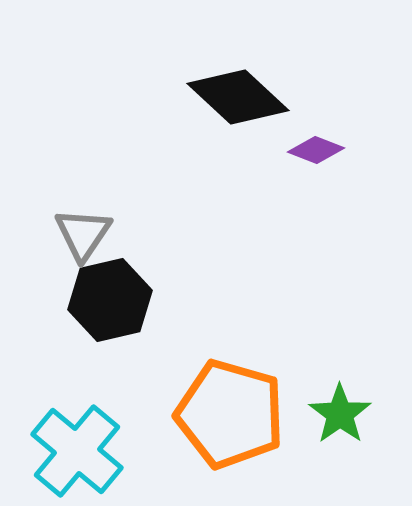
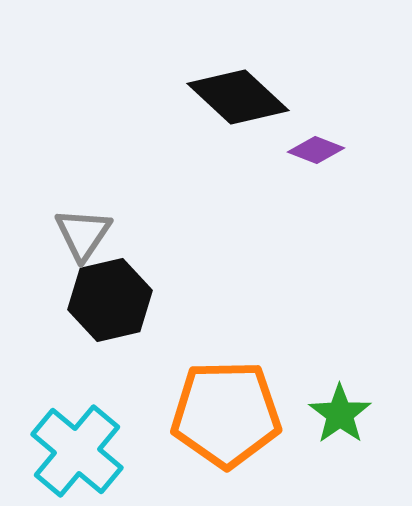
orange pentagon: moved 4 px left; rotated 17 degrees counterclockwise
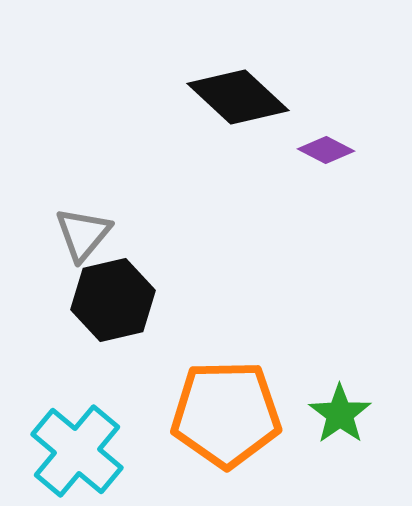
purple diamond: moved 10 px right; rotated 6 degrees clockwise
gray triangle: rotated 6 degrees clockwise
black hexagon: moved 3 px right
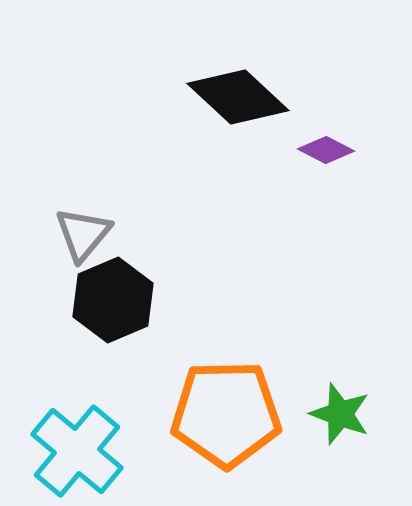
black hexagon: rotated 10 degrees counterclockwise
green star: rotated 16 degrees counterclockwise
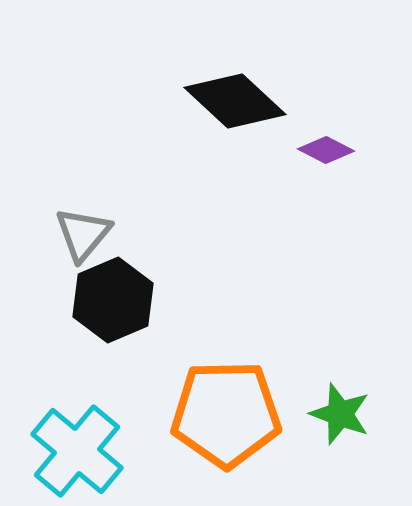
black diamond: moved 3 px left, 4 px down
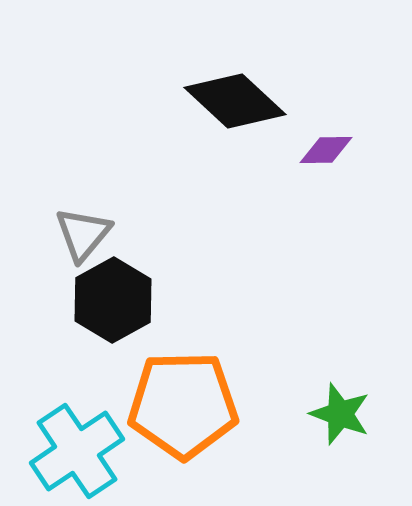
purple diamond: rotated 28 degrees counterclockwise
black hexagon: rotated 6 degrees counterclockwise
orange pentagon: moved 43 px left, 9 px up
cyan cross: rotated 16 degrees clockwise
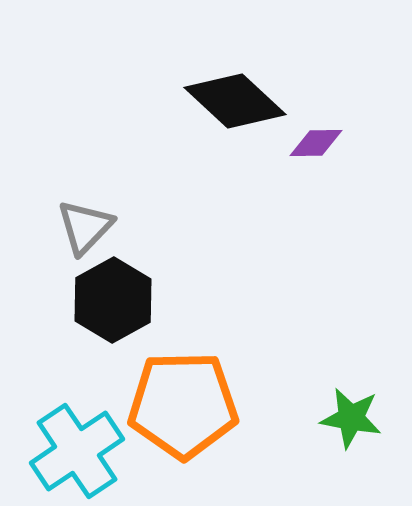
purple diamond: moved 10 px left, 7 px up
gray triangle: moved 2 px right, 7 px up; rotated 4 degrees clockwise
green star: moved 11 px right, 4 px down; rotated 10 degrees counterclockwise
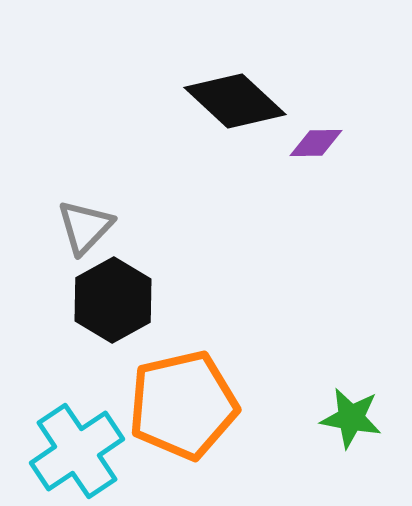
orange pentagon: rotated 12 degrees counterclockwise
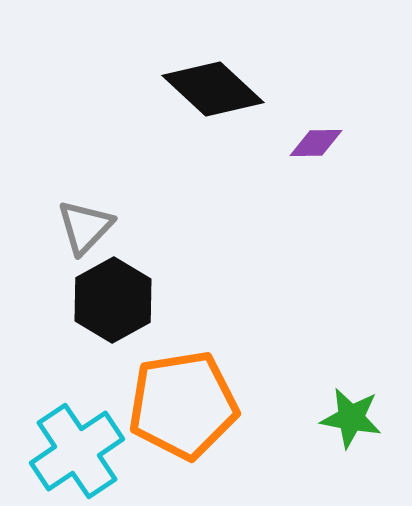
black diamond: moved 22 px left, 12 px up
orange pentagon: rotated 4 degrees clockwise
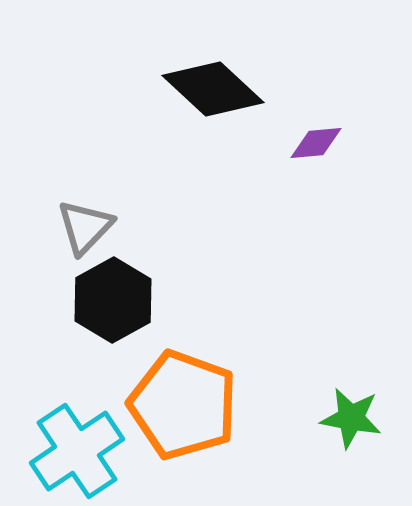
purple diamond: rotated 4 degrees counterclockwise
orange pentagon: rotated 29 degrees clockwise
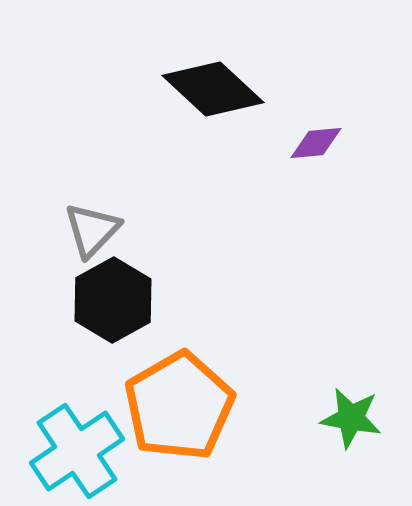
gray triangle: moved 7 px right, 3 px down
orange pentagon: moved 4 px left, 1 px down; rotated 22 degrees clockwise
